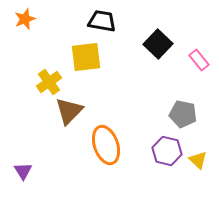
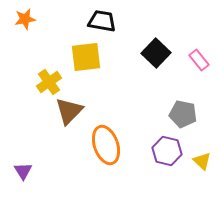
orange star: rotated 10 degrees clockwise
black square: moved 2 px left, 9 px down
yellow triangle: moved 4 px right, 1 px down
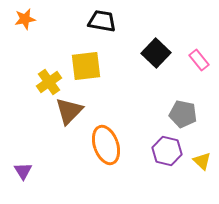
yellow square: moved 9 px down
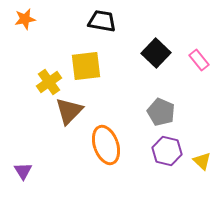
gray pentagon: moved 22 px left, 2 px up; rotated 12 degrees clockwise
